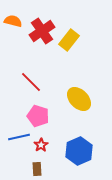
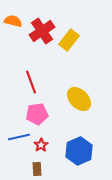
red line: rotated 25 degrees clockwise
pink pentagon: moved 1 px left, 2 px up; rotated 25 degrees counterclockwise
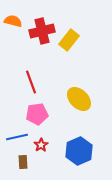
red cross: rotated 20 degrees clockwise
blue line: moved 2 px left
brown rectangle: moved 14 px left, 7 px up
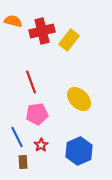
blue line: rotated 75 degrees clockwise
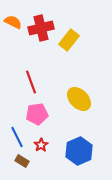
orange semicircle: moved 1 px down; rotated 12 degrees clockwise
red cross: moved 1 px left, 3 px up
brown rectangle: moved 1 px left, 1 px up; rotated 56 degrees counterclockwise
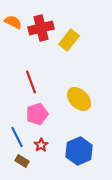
pink pentagon: rotated 10 degrees counterclockwise
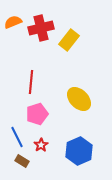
orange semicircle: rotated 48 degrees counterclockwise
red line: rotated 25 degrees clockwise
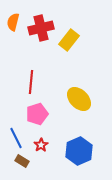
orange semicircle: rotated 54 degrees counterclockwise
blue line: moved 1 px left, 1 px down
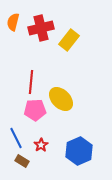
yellow ellipse: moved 18 px left
pink pentagon: moved 2 px left, 4 px up; rotated 15 degrees clockwise
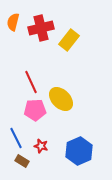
red line: rotated 30 degrees counterclockwise
red star: moved 1 px down; rotated 24 degrees counterclockwise
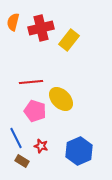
red line: rotated 70 degrees counterclockwise
pink pentagon: moved 1 px down; rotated 20 degrees clockwise
